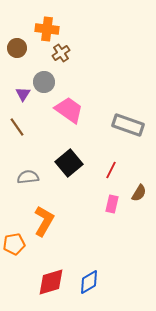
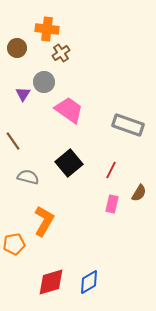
brown line: moved 4 px left, 14 px down
gray semicircle: rotated 20 degrees clockwise
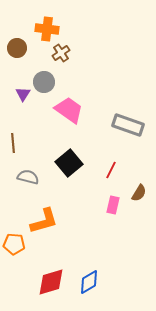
brown line: moved 2 px down; rotated 30 degrees clockwise
pink rectangle: moved 1 px right, 1 px down
orange L-shape: rotated 44 degrees clockwise
orange pentagon: rotated 15 degrees clockwise
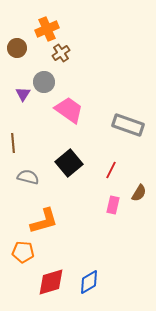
orange cross: rotated 30 degrees counterclockwise
orange pentagon: moved 9 px right, 8 px down
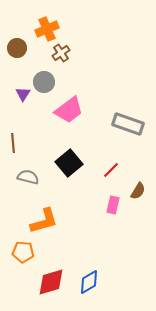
pink trapezoid: rotated 108 degrees clockwise
gray rectangle: moved 1 px up
red line: rotated 18 degrees clockwise
brown semicircle: moved 1 px left, 2 px up
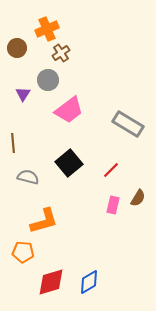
gray circle: moved 4 px right, 2 px up
gray rectangle: rotated 12 degrees clockwise
brown semicircle: moved 7 px down
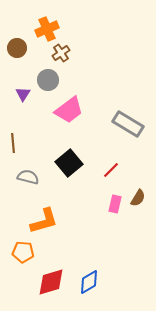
pink rectangle: moved 2 px right, 1 px up
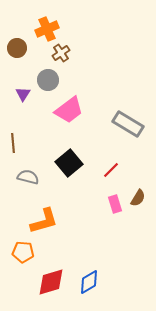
pink rectangle: rotated 30 degrees counterclockwise
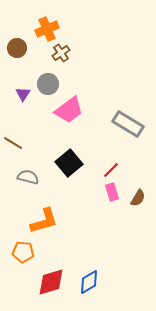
gray circle: moved 4 px down
brown line: rotated 54 degrees counterclockwise
pink rectangle: moved 3 px left, 12 px up
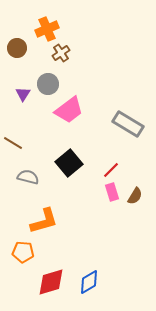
brown semicircle: moved 3 px left, 2 px up
